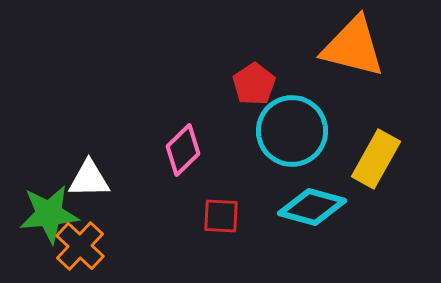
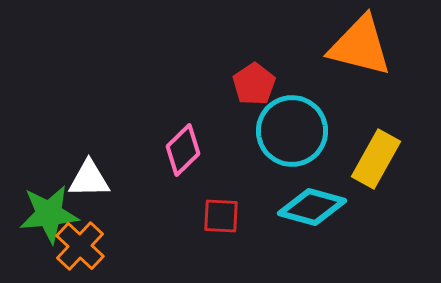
orange triangle: moved 7 px right, 1 px up
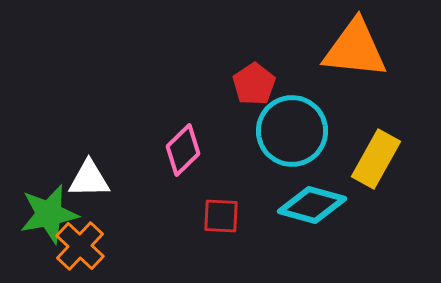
orange triangle: moved 5 px left, 3 px down; rotated 8 degrees counterclockwise
cyan diamond: moved 2 px up
green star: rotated 6 degrees counterclockwise
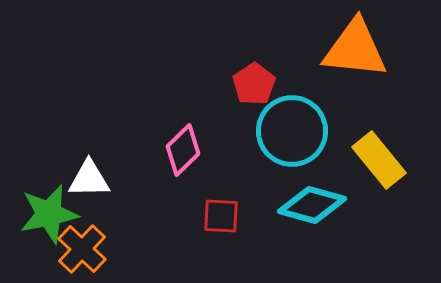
yellow rectangle: moved 3 px right, 1 px down; rotated 68 degrees counterclockwise
orange cross: moved 2 px right, 3 px down
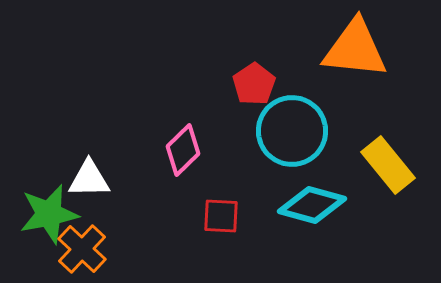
yellow rectangle: moved 9 px right, 5 px down
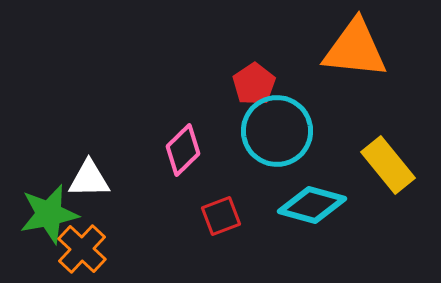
cyan circle: moved 15 px left
red square: rotated 24 degrees counterclockwise
